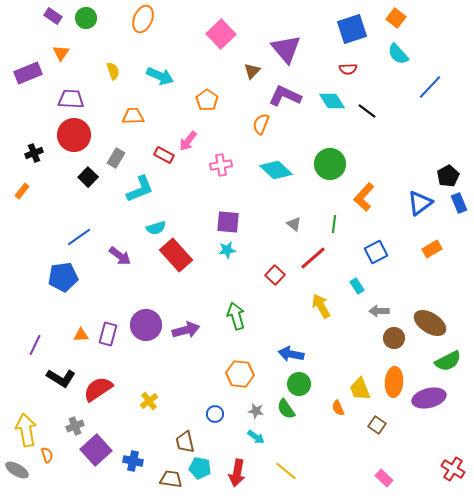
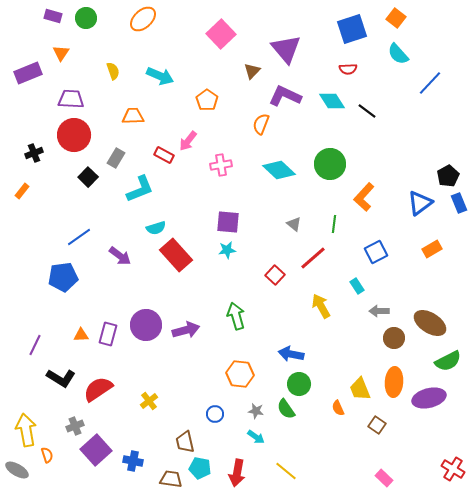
purple rectangle at (53, 16): rotated 18 degrees counterclockwise
orange ellipse at (143, 19): rotated 24 degrees clockwise
blue line at (430, 87): moved 4 px up
cyan diamond at (276, 170): moved 3 px right
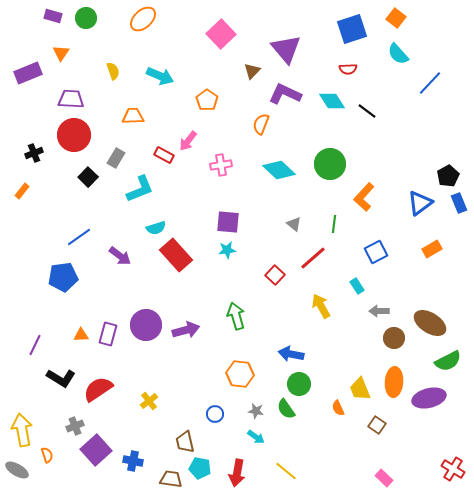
purple L-shape at (285, 96): moved 2 px up
yellow arrow at (26, 430): moved 4 px left
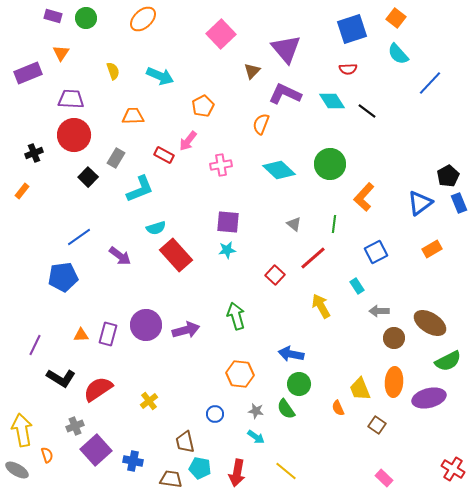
orange pentagon at (207, 100): moved 4 px left, 6 px down; rotated 10 degrees clockwise
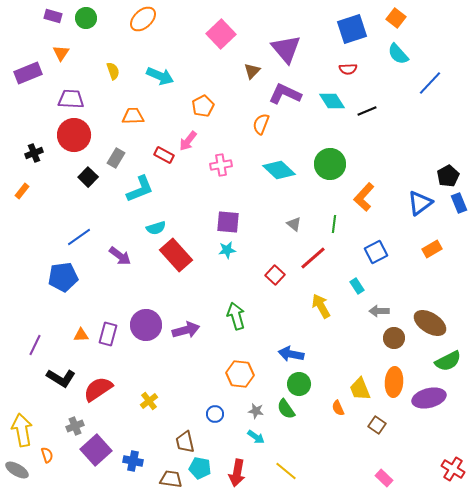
black line at (367, 111): rotated 60 degrees counterclockwise
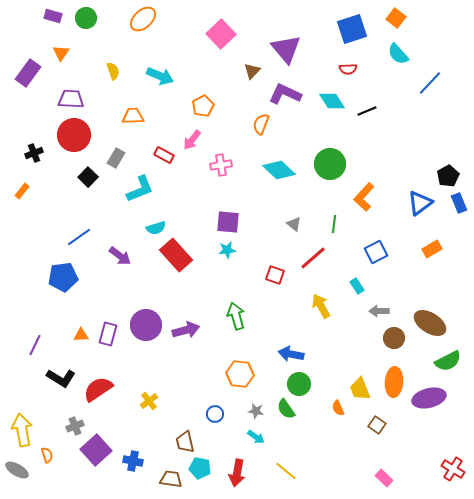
purple rectangle at (28, 73): rotated 32 degrees counterclockwise
pink arrow at (188, 141): moved 4 px right, 1 px up
red square at (275, 275): rotated 24 degrees counterclockwise
